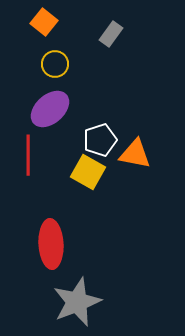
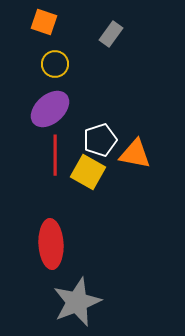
orange square: rotated 20 degrees counterclockwise
red line: moved 27 px right
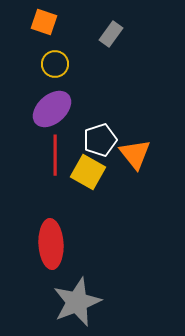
purple ellipse: moved 2 px right
orange triangle: rotated 40 degrees clockwise
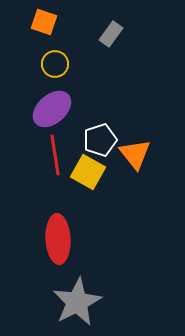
red line: rotated 9 degrees counterclockwise
red ellipse: moved 7 px right, 5 px up
gray star: rotated 6 degrees counterclockwise
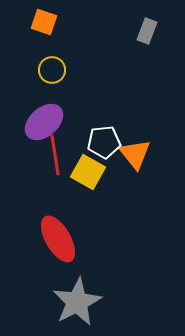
gray rectangle: moved 36 px right, 3 px up; rotated 15 degrees counterclockwise
yellow circle: moved 3 px left, 6 px down
purple ellipse: moved 8 px left, 13 px down
white pentagon: moved 4 px right, 2 px down; rotated 12 degrees clockwise
red ellipse: rotated 27 degrees counterclockwise
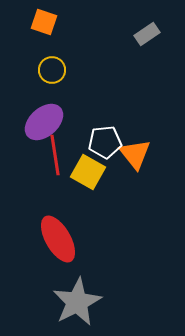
gray rectangle: moved 3 px down; rotated 35 degrees clockwise
white pentagon: moved 1 px right
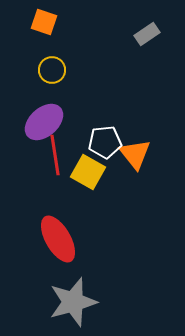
gray star: moved 4 px left; rotated 12 degrees clockwise
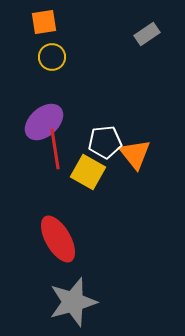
orange square: rotated 28 degrees counterclockwise
yellow circle: moved 13 px up
red line: moved 6 px up
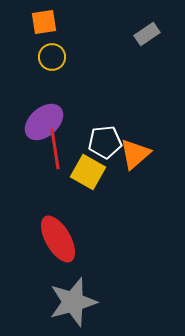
orange triangle: rotated 28 degrees clockwise
